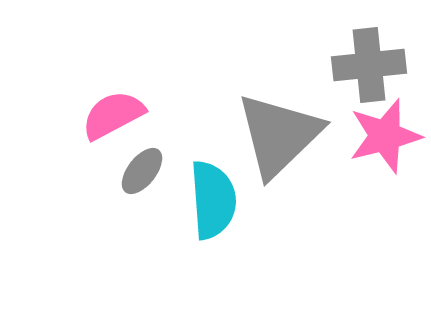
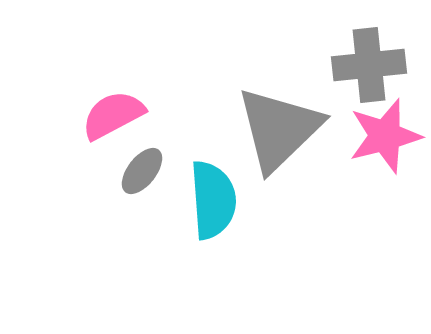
gray triangle: moved 6 px up
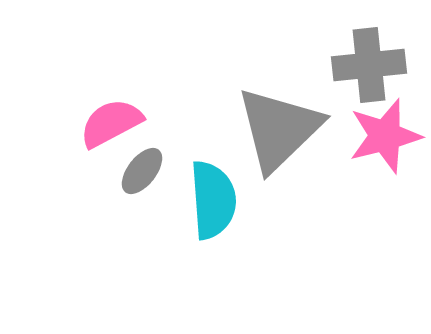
pink semicircle: moved 2 px left, 8 px down
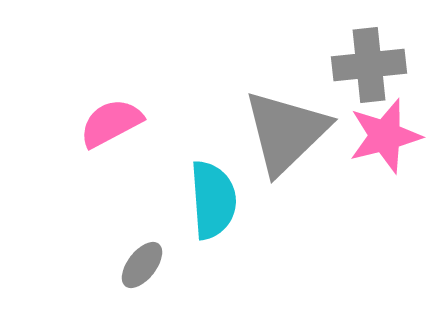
gray triangle: moved 7 px right, 3 px down
gray ellipse: moved 94 px down
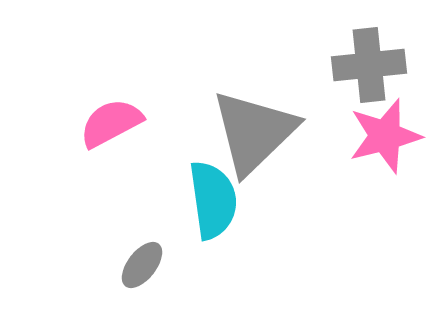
gray triangle: moved 32 px left
cyan semicircle: rotated 4 degrees counterclockwise
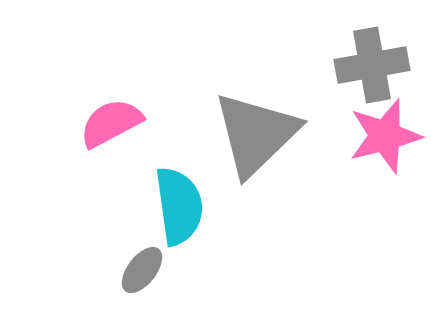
gray cross: moved 3 px right; rotated 4 degrees counterclockwise
gray triangle: moved 2 px right, 2 px down
cyan semicircle: moved 34 px left, 6 px down
gray ellipse: moved 5 px down
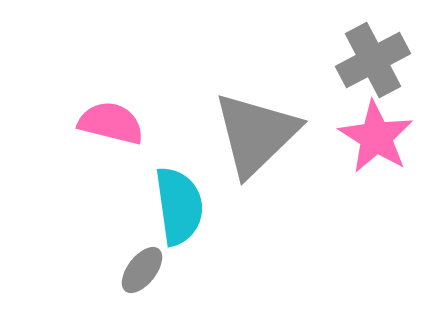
gray cross: moved 1 px right, 5 px up; rotated 18 degrees counterclockwise
pink semicircle: rotated 42 degrees clockwise
pink star: moved 9 px left, 1 px down; rotated 26 degrees counterclockwise
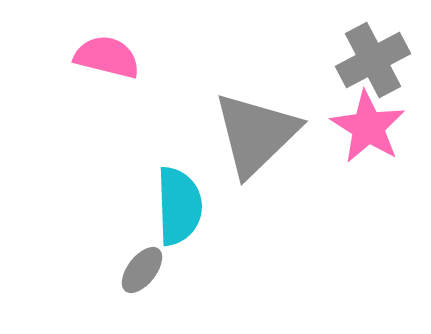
pink semicircle: moved 4 px left, 66 px up
pink star: moved 8 px left, 10 px up
cyan semicircle: rotated 6 degrees clockwise
